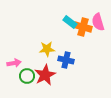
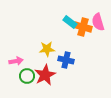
pink arrow: moved 2 px right, 2 px up
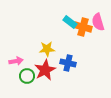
blue cross: moved 2 px right, 3 px down
red star: moved 5 px up
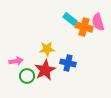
cyan rectangle: moved 3 px up
orange cross: moved 1 px right
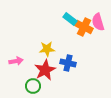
orange cross: rotated 12 degrees clockwise
green circle: moved 6 px right, 10 px down
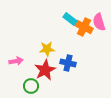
pink semicircle: moved 1 px right
green circle: moved 2 px left
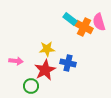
pink arrow: rotated 16 degrees clockwise
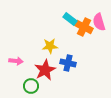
yellow star: moved 3 px right, 3 px up
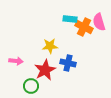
cyan rectangle: rotated 32 degrees counterclockwise
